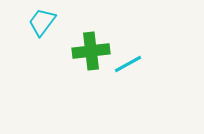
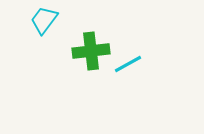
cyan trapezoid: moved 2 px right, 2 px up
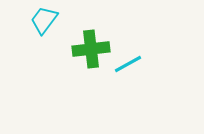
green cross: moved 2 px up
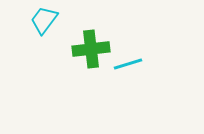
cyan line: rotated 12 degrees clockwise
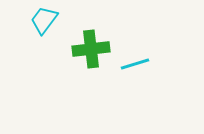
cyan line: moved 7 px right
